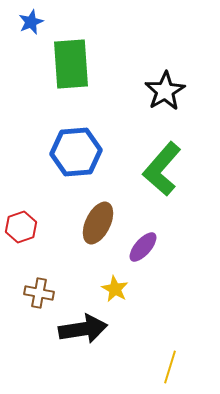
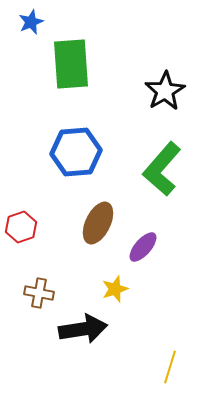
yellow star: rotated 24 degrees clockwise
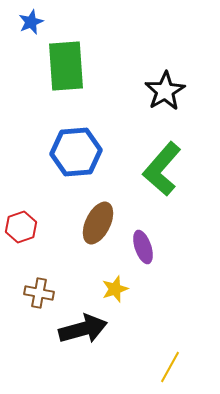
green rectangle: moved 5 px left, 2 px down
purple ellipse: rotated 60 degrees counterclockwise
black arrow: rotated 6 degrees counterclockwise
yellow line: rotated 12 degrees clockwise
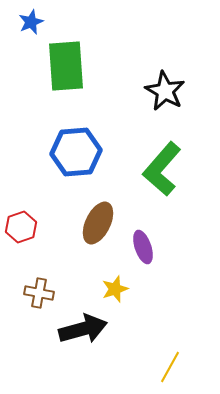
black star: rotated 12 degrees counterclockwise
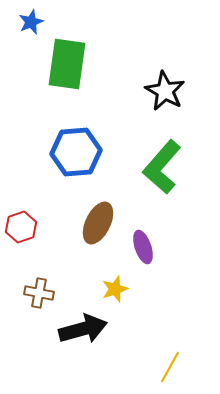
green rectangle: moved 1 px right, 2 px up; rotated 12 degrees clockwise
green L-shape: moved 2 px up
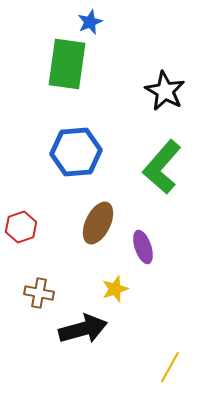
blue star: moved 59 px right
